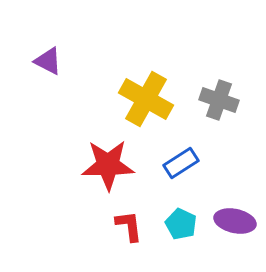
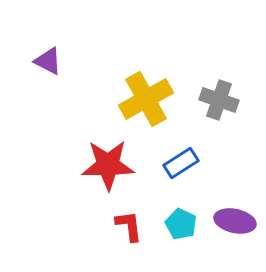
yellow cross: rotated 32 degrees clockwise
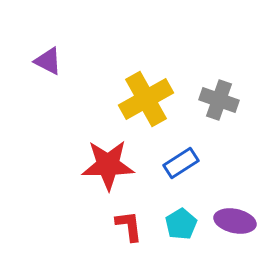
cyan pentagon: rotated 16 degrees clockwise
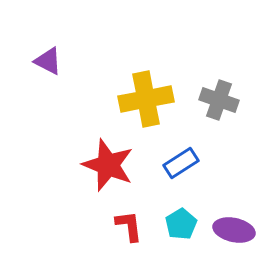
yellow cross: rotated 18 degrees clockwise
red star: rotated 22 degrees clockwise
purple ellipse: moved 1 px left, 9 px down
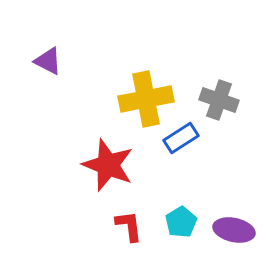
blue rectangle: moved 25 px up
cyan pentagon: moved 2 px up
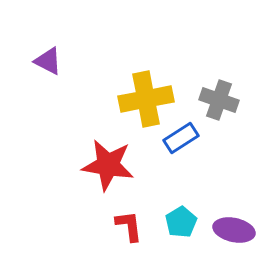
red star: rotated 12 degrees counterclockwise
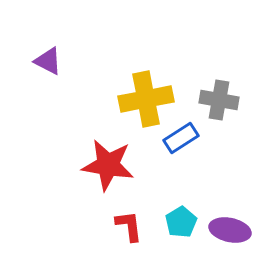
gray cross: rotated 9 degrees counterclockwise
purple ellipse: moved 4 px left
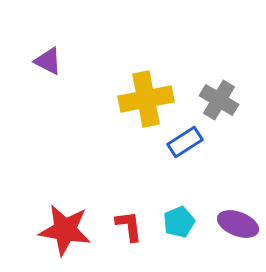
gray cross: rotated 21 degrees clockwise
blue rectangle: moved 4 px right, 4 px down
red star: moved 43 px left, 65 px down
cyan pentagon: moved 2 px left; rotated 8 degrees clockwise
purple ellipse: moved 8 px right, 6 px up; rotated 9 degrees clockwise
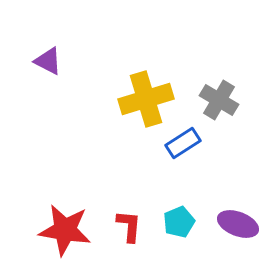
yellow cross: rotated 6 degrees counterclockwise
blue rectangle: moved 2 px left, 1 px down
red L-shape: rotated 12 degrees clockwise
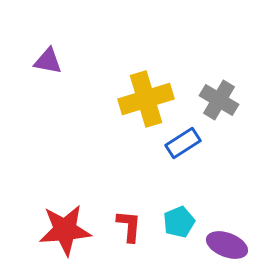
purple triangle: rotated 16 degrees counterclockwise
purple ellipse: moved 11 px left, 21 px down
red star: rotated 14 degrees counterclockwise
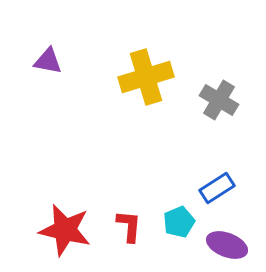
yellow cross: moved 22 px up
blue rectangle: moved 34 px right, 45 px down
red star: rotated 18 degrees clockwise
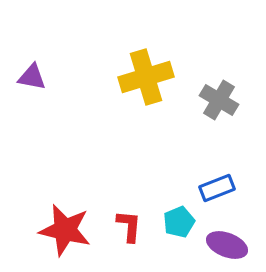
purple triangle: moved 16 px left, 16 px down
blue rectangle: rotated 12 degrees clockwise
